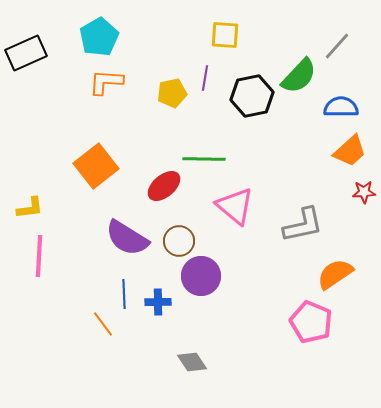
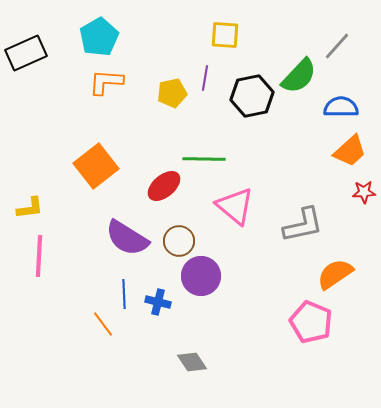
blue cross: rotated 15 degrees clockwise
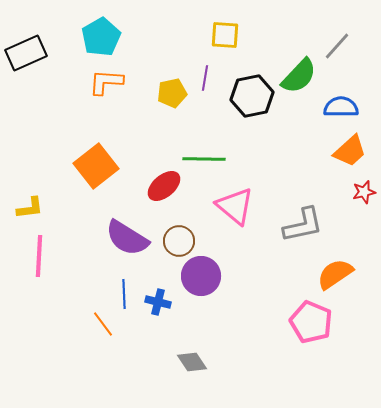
cyan pentagon: moved 2 px right
red star: rotated 10 degrees counterclockwise
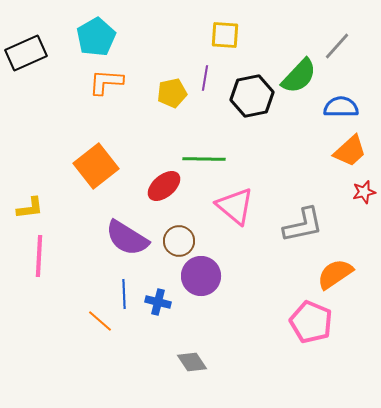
cyan pentagon: moved 5 px left
orange line: moved 3 px left, 3 px up; rotated 12 degrees counterclockwise
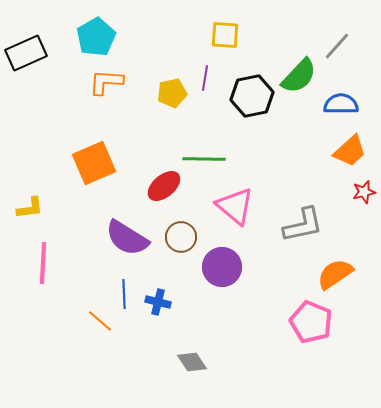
blue semicircle: moved 3 px up
orange square: moved 2 px left, 3 px up; rotated 15 degrees clockwise
brown circle: moved 2 px right, 4 px up
pink line: moved 4 px right, 7 px down
purple circle: moved 21 px right, 9 px up
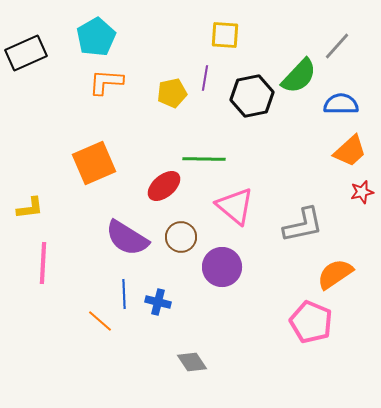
red star: moved 2 px left
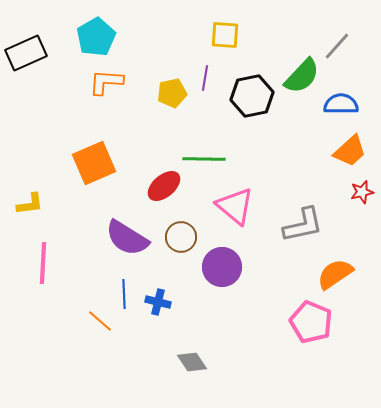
green semicircle: moved 3 px right
yellow L-shape: moved 4 px up
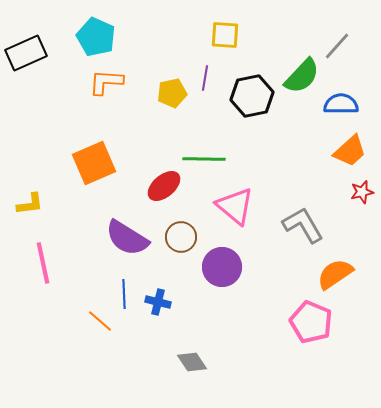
cyan pentagon: rotated 18 degrees counterclockwise
gray L-shape: rotated 108 degrees counterclockwise
pink line: rotated 15 degrees counterclockwise
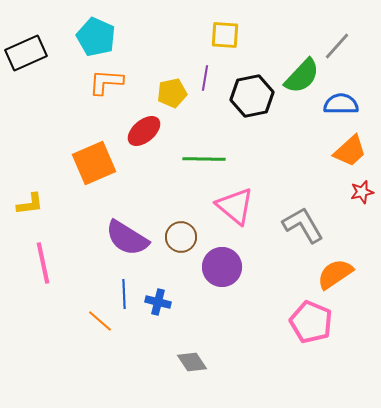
red ellipse: moved 20 px left, 55 px up
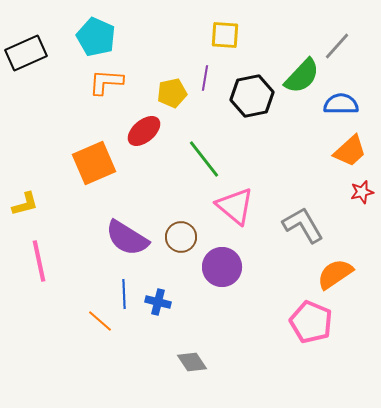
green line: rotated 51 degrees clockwise
yellow L-shape: moved 5 px left; rotated 8 degrees counterclockwise
pink line: moved 4 px left, 2 px up
